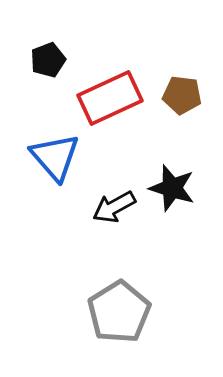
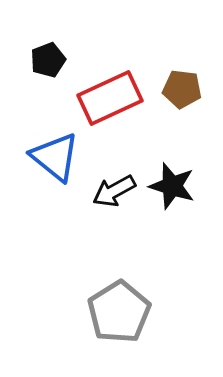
brown pentagon: moved 6 px up
blue triangle: rotated 10 degrees counterclockwise
black star: moved 2 px up
black arrow: moved 16 px up
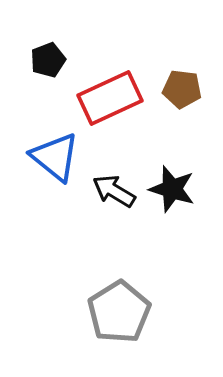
black star: moved 3 px down
black arrow: rotated 60 degrees clockwise
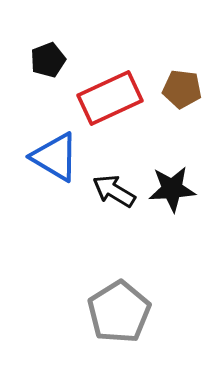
blue triangle: rotated 8 degrees counterclockwise
black star: rotated 21 degrees counterclockwise
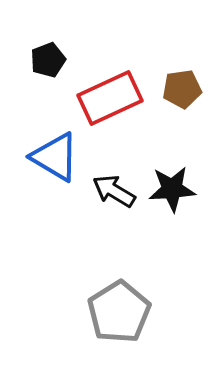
brown pentagon: rotated 15 degrees counterclockwise
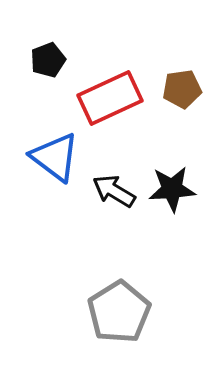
blue triangle: rotated 6 degrees clockwise
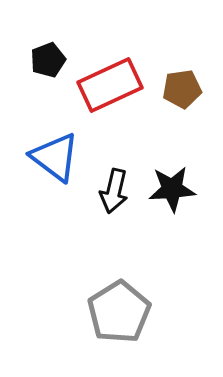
red rectangle: moved 13 px up
black arrow: rotated 108 degrees counterclockwise
